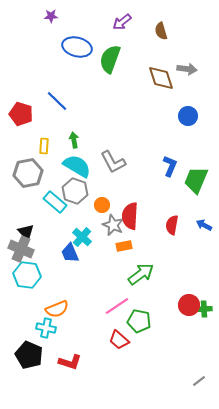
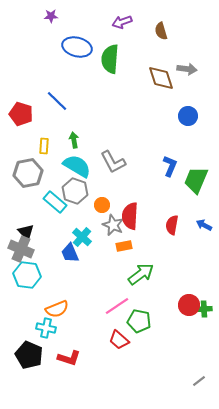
purple arrow at (122, 22): rotated 18 degrees clockwise
green semicircle at (110, 59): rotated 16 degrees counterclockwise
red L-shape at (70, 362): moved 1 px left, 4 px up
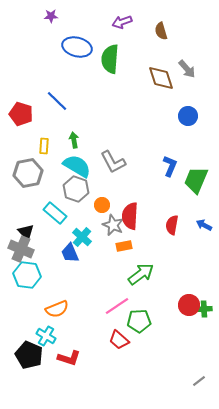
gray arrow at (187, 69): rotated 42 degrees clockwise
gray hexagon at (75, 191): moved 1 px right, 2 px up
cyan rectangle at (55, 202): moved 11 px down
green pentagon at (139, 321): rotated 15 degrees counterclockwise
cyan cross at (46, 328): moved 8 px down; rotated 18 degrees clockwise
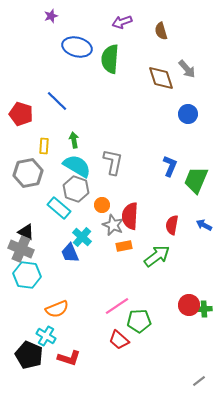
purple star at (51, 16): rotated 16 degrees counterclockwise
blue circle at (188, 116): moved 2 px up
gray L-shape at (113, 162): rotated 140 degrees counterclockwise
cyan rectangle at (55, 213): moved 4 px right, 5 px up
black triangle at (26, 232): rotated 18 degrees counterclockwise
green arrow at (141, 274): moved 16 px right, 18 px up
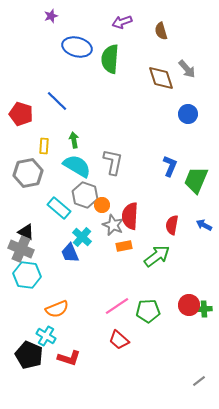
gray hexagon at (76, 189): moved 9 px right, 6 px down
green pentagon at (139, 321): moved 9 px right, 10 px up
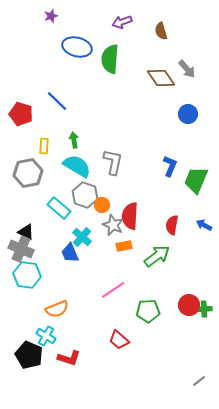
brown diamond at (161, 78): rotated 16 degrees counterclockwise
pink line at (117, 306): moved 4 px left, 16 px up
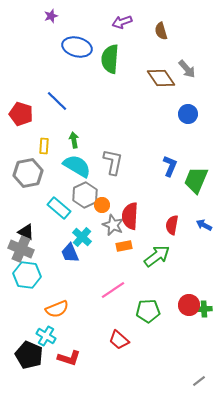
gray hexagon at (85, 195): rotated 15 degrees clockwise
